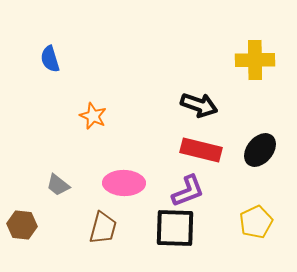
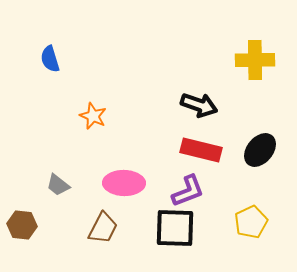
yellow pentagon: moved 5 px left
brown trapezoid: rotated 12 degrees clockwise
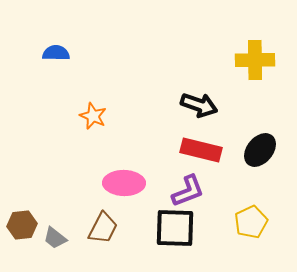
blue semicircle: moved 6 px right, 6 px up; rotated 108 degrees clockwise
gray trapezoid: moved 3 px left, 53 px down
brown hexagon: rotated 12 degrees counterclockwise
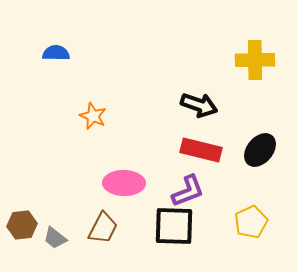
black square: moved 1 px left, 2 px up
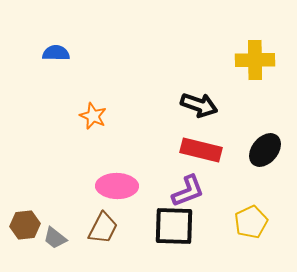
black ellipse: moved 5 px right
pink ellipse: moved 7 px left, 3 px down
brown hexagon: moved 3 px right
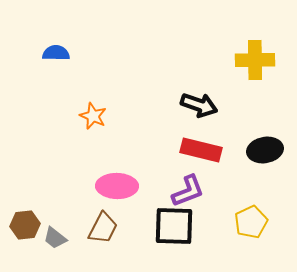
black ellipse: rotated 40 degrees clockwise
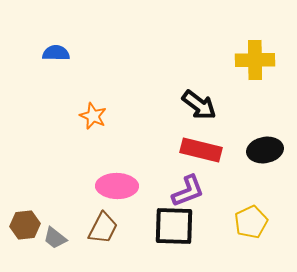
black arrow: rotated 18 degrees clockwise
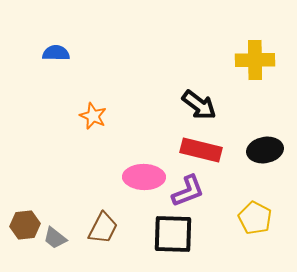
pink ellipse: moved 27 px right, 9 px up
yellow pentagon: moved 4 px right, 4 px up; rotated 20 degrees counterclockwise
black square: moved 1 px left, 8 px down
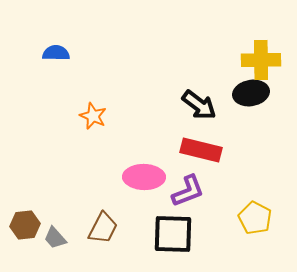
yellow cross: moved 6 px right
black ellipse: moved 14 px left, 57 px up
gray trapezoid: rotated 10 degrees clockwise
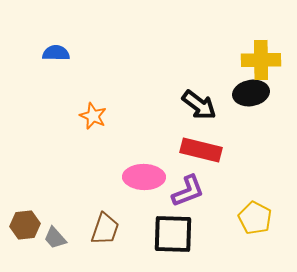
brown trapezoid: moved 2 px right, 1 px down; rotated 8 degrees counterclockwise
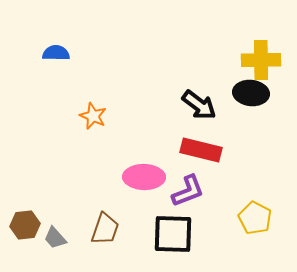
black ellipse: rotated 16 degrees clockwise
